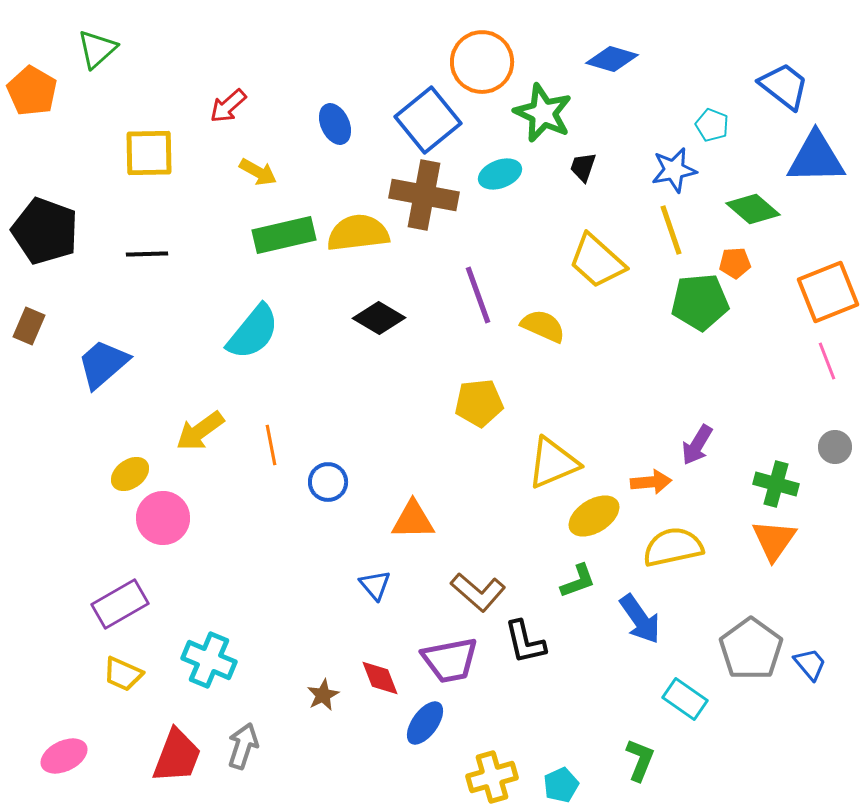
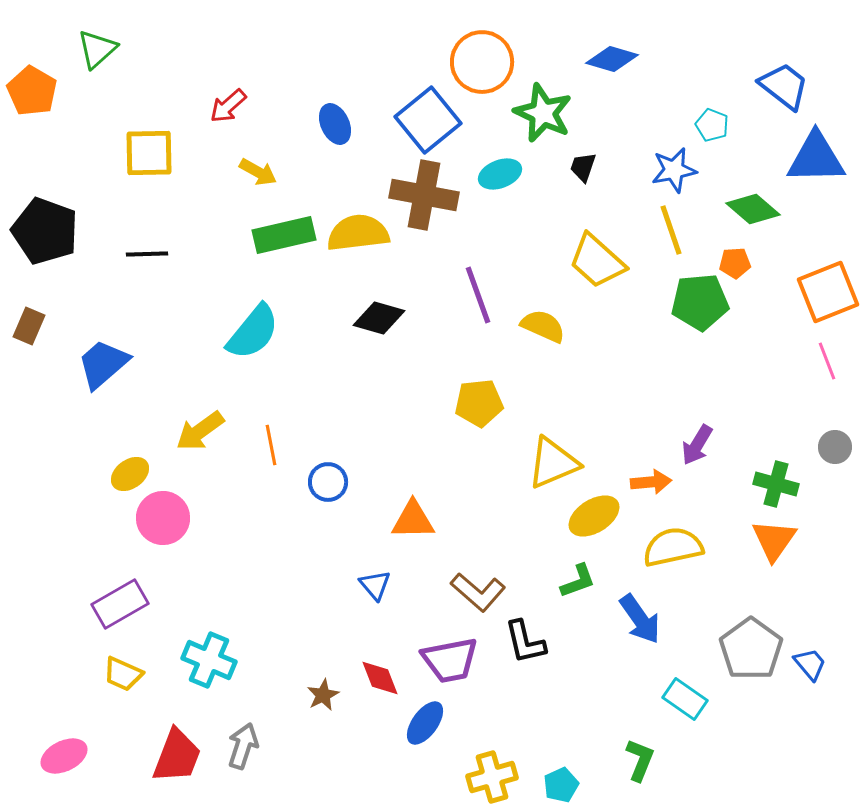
black diamond at (379, 318): rotated 15 degrees counterclockwise
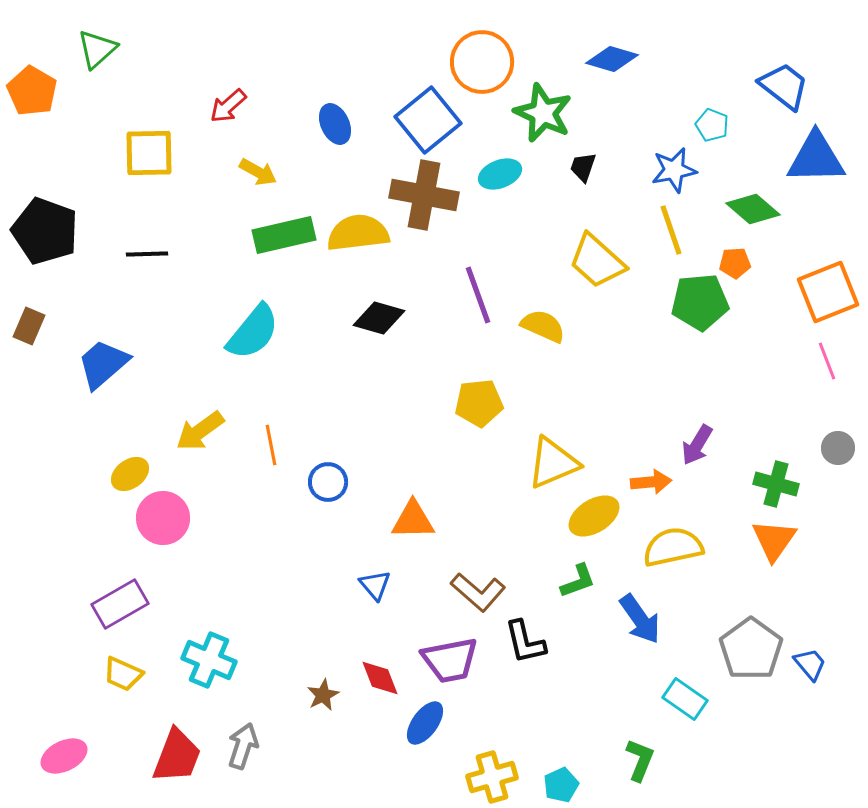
gray circle at (835, 447): moved 3 px right, 1 px down
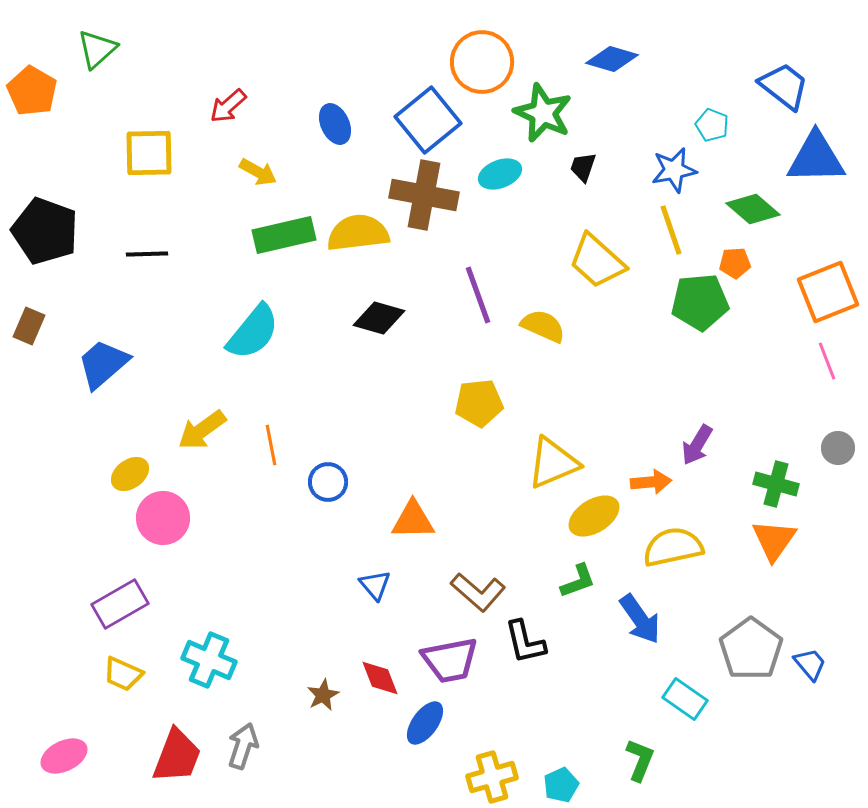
yellow arrow at (200, 431): moved 2 px right, 1 px up
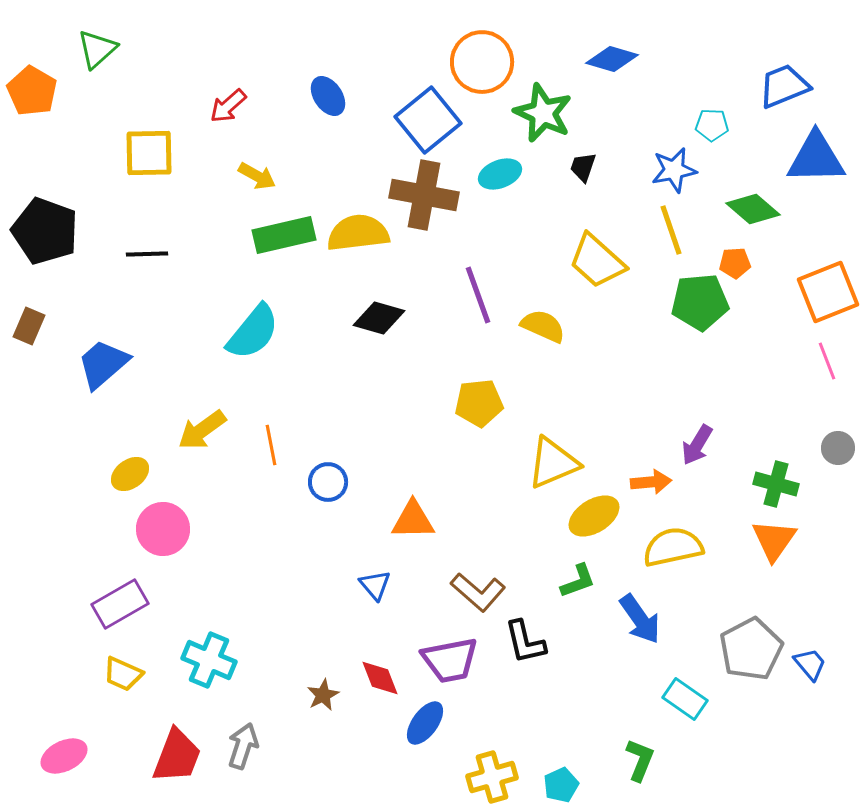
blue trapezoid at (784, 86): rotated 60 degrees counterclockwise
blue ellipse at (335, 124): moved 7 px left, 28 px up; rotated 9 degrees counterclockwise
cyan pentagon at (712, 125): rotated 20 degrees counterclockwise
yellow arrow at (258, 172): moved 1 px left, 4 px down
pink circle at (163, 518): moved 11 px down
gray pentagon at (751, 649): rotated 8 degrees clockwise
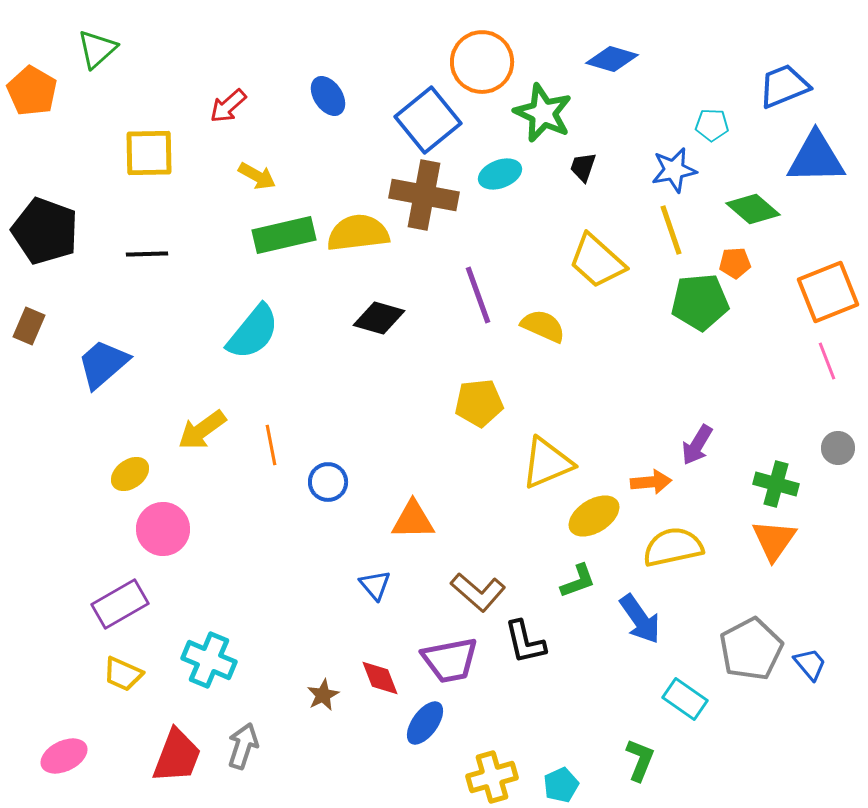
yellow triangle at (553, 463): moved 6 px left
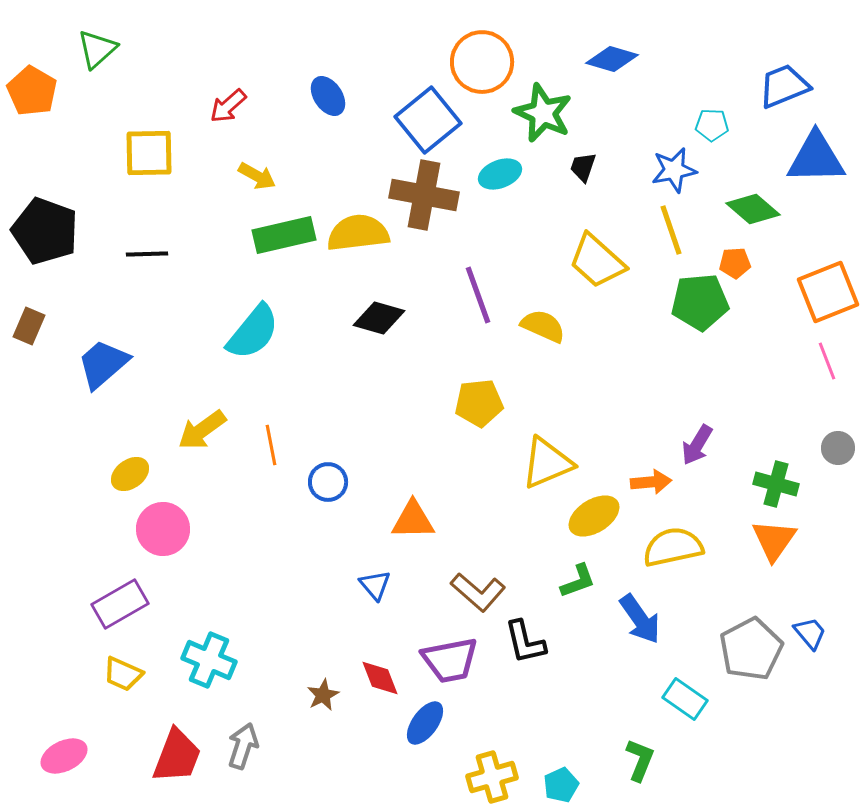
blue trapezoid at (810, 664): moved 31 px up
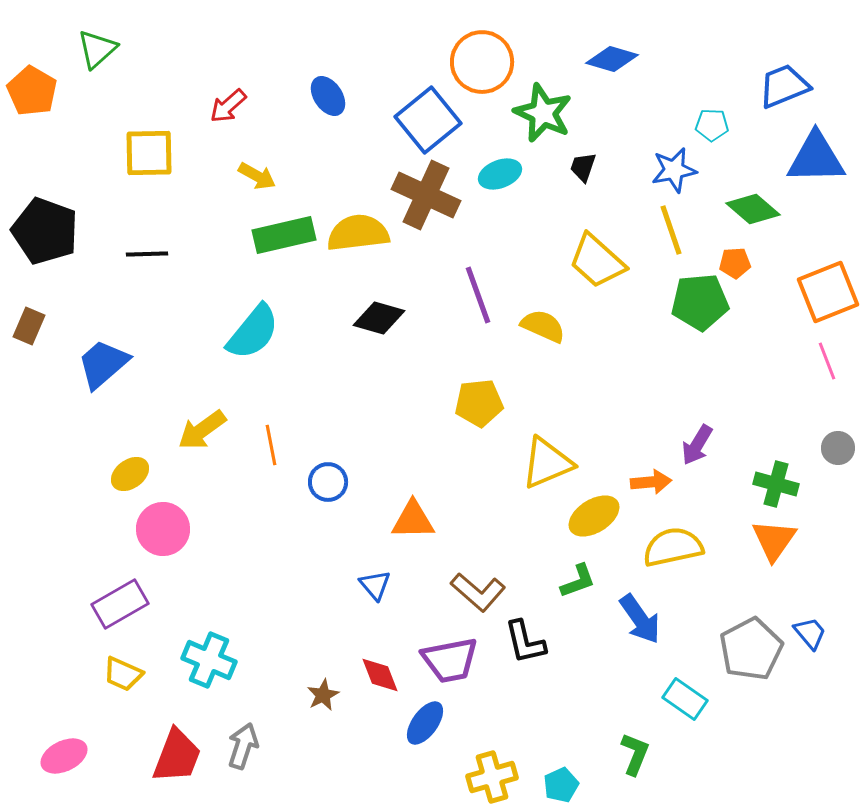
brown cross at (424, 195): moved 2 px right; rotated 14 degrees clockwise
red diamond at (380, 678): moved 3 px up
green L-shape at (640, 760): moved 5 px left, 6 px up
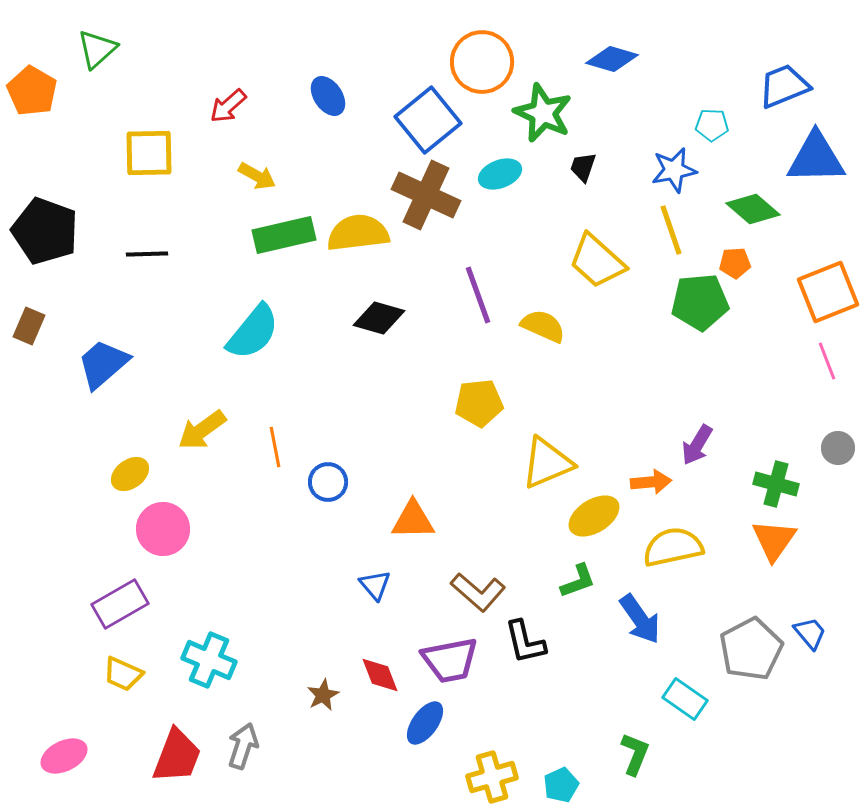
orange line at (271, 445): moved 4 px right, 2 px down
